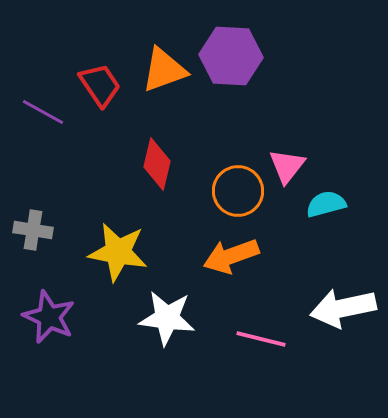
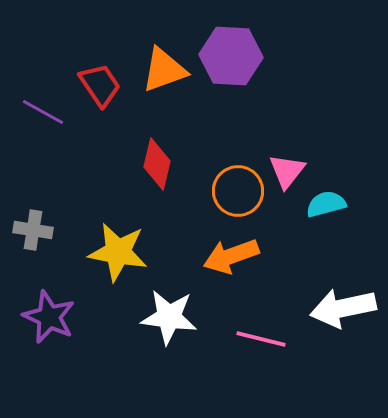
pink triangle: moved 5 px down
white star: moved 2 px right, 1 px up
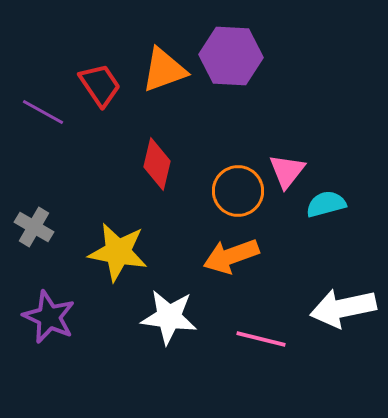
gray cross: moved 1 px right, 3 px up; rotated 21 degrees clockwise
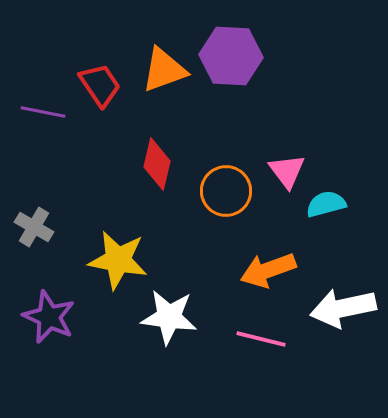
purple line: rotated 18 degrees counterclockwise
pink triangle: rotated 15 degrees counterclockwise
orange circle: moved 12 px left
yellow star: moved 8 px down
orange arrow: moved 37 px right, 14 px down
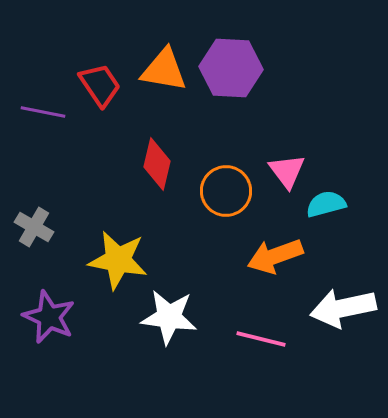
purple hexagon: moved 12 px down
orange triangle: rotated 30 degrees clockwise
orange arrow: moved 7 px right, 14 px up
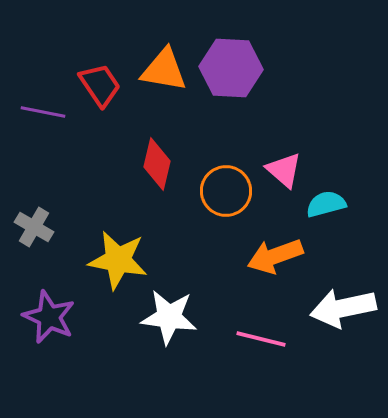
pink triangle: moved 3 px left, 1 px up; rotated 12 degrees counterclockwise
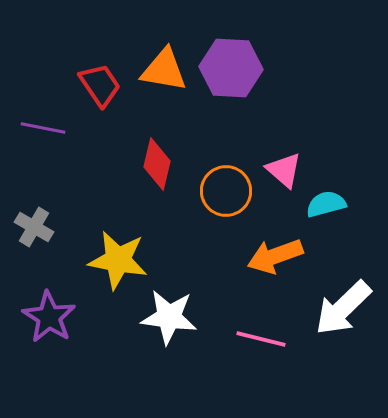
purple line: moved 16 px down
white arrow: rotated 32 degrees counterclockwise
purple star: rotated 8 degrees clockwise
